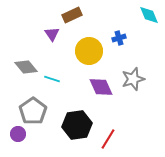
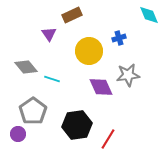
purple triangle: moved 3 px left
gray star: moved 5 px left, 4 px up; rotated 10 degrees clockwise
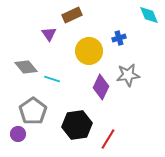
purple diamond: rotated 50 degrees clockwise
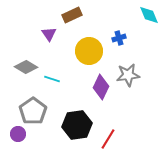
gray diamond: rotated 20 degrees counterclockwise
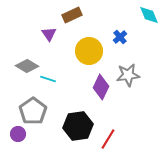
blue cross: moved 1 px right, 1 px up; rotated 24 degrees counterclockwise
gray diamond: moved 1 px right, 1 px up
cyan line: moved 4 px left
black hexagon: moved 1 px right, 1 px down
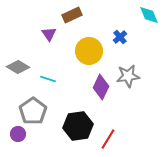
gray diamond: moved 9 px left, 1 px down
gray star: moved 1 px down
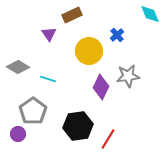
cyan diamond: moved 1 px right, 1 px up
blue cross: moved 3 px left, 2 px up
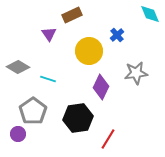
gray star: moved 8 px right, 3 px up
black hexagon: moved 8 px up
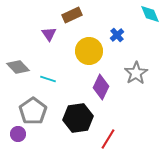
gray diamond: rotated 15 degrees clockwise
gray star: rotated 25 degrees counterclockwise
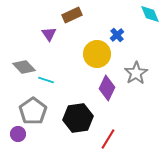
yellow circle: moved 8 px right, 3 px down
gray diamond: moved 6 px right
cyan line: moved 2 px left, 1 px down
purple diamond: moved 6 px right, 1 px down
